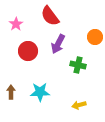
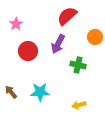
red semicircle: moved 17 px right; rotated 85 degrees clockwise
brown arrow: rotated 40 degrees counterclockwise
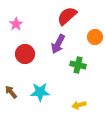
red circle: moved 3 px left, 3 px down
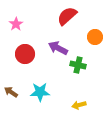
purple arrow: moved 4 px down; rotated 90 degrees clockwise
brown arrow: rotated 16 degrees counterclockwise
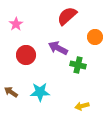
red circle: moved 1 px right, 1 px down
yellow arrow: moved 3 px right, 1 px down
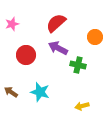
red semicircle: moved 11 px left, 7 px down
pink star: moved 4 px left; rotated 16 degrees clockwise
cyan star: rotated 18 degrees clockwise
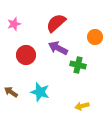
pink star: moved 2 px right
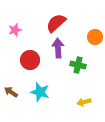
pink star: moved 1 px right, 6 px down
purple arrow: rotated 60 degrees clockwise
red circle: moved 4 px right, 5 px down
yellow arrow: moved 2 px right, 4 px up
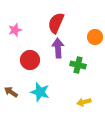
red semicircle: rotated 25 degrees counterclockwise
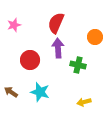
pink star: moved 1 px left, 5 px up
